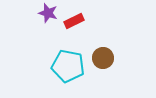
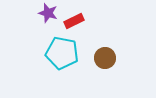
brown circle: moved 2 px right
cyan pentagon: moved 6 px left, 13 px up
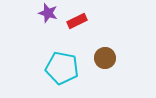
red rectangle: moved 3 px right
cyan pentagon: moved 15 px down
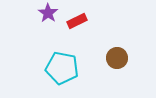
purple star: rotated 18 degrees clockwise
brown circle: moved 12 px right
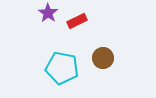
brown circle: moved 14 px left
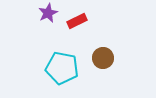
purple star: rotated 12 degrees clockwise
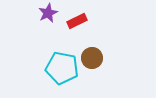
brown circle: moved 11 px left
